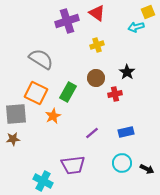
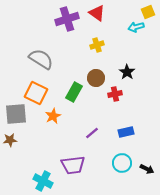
purple cross: moved 2 px up
green rectangle: moved 6 px right
brown star: moved 3 px left, 1 px down
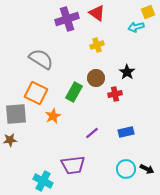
cyan circle: moved 4 px right, 6 px down
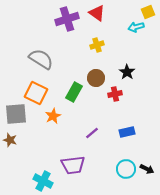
blue rectangle: moved 1 px right
brown star: rotated 24 degrees clockwise
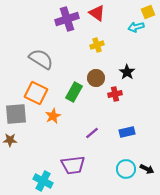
brown star: rotated 16 degrees counterclockwise
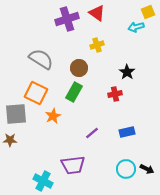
brown circle: moved 17 px left, 10 px up
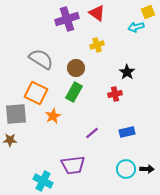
brown circle: moved 3 px left
black arrow: rotated 24 degrees counterclockwise
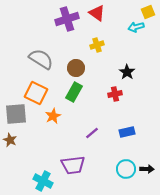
brown star: rotated 24 degrees clockwise
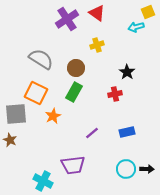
purple cross: rotated 15 degrees counterclockwise
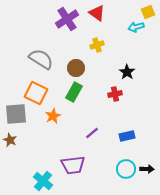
blue rectangle: moved 4 px down
cyan cross: rotated 12 degrees clockwise
